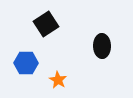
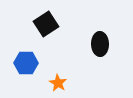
black ellipse: moved 2 px left, 2 px up
orange star: moved 3 px down
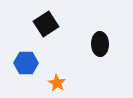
orange star: moved 1 px left
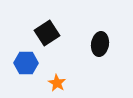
black square: moved 1 px right, 9 px down
black ellipse: rotated 10 degrees clockwise
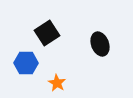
black ellipse: rotated 30 degrees counterclockwise
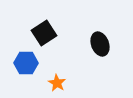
black square: moved 3 px left
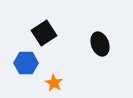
orange star: moved 3 px left
